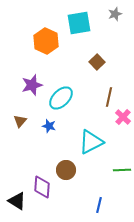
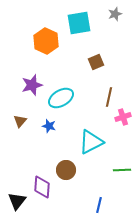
brown square: moved 1 px left; rotated 21 degrees clockwise
cyan ellipse: rotated 15 degrees clockwise
pink cross: rotated 28 degrees clockwise
black triangle: rotated 36 degrees clockwise
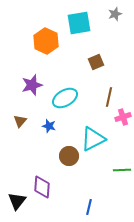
cyan ellipse: moved 4 px right
cyan triangle: moved 2 px right, 3 px up
brown circle: moved 3 px right, 14 px up
blue line: moved 10 px left, 2 px down
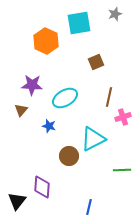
purple star: rotated 20 degrees clockwise
brown triangle: moved 1 px right, 11 px up
